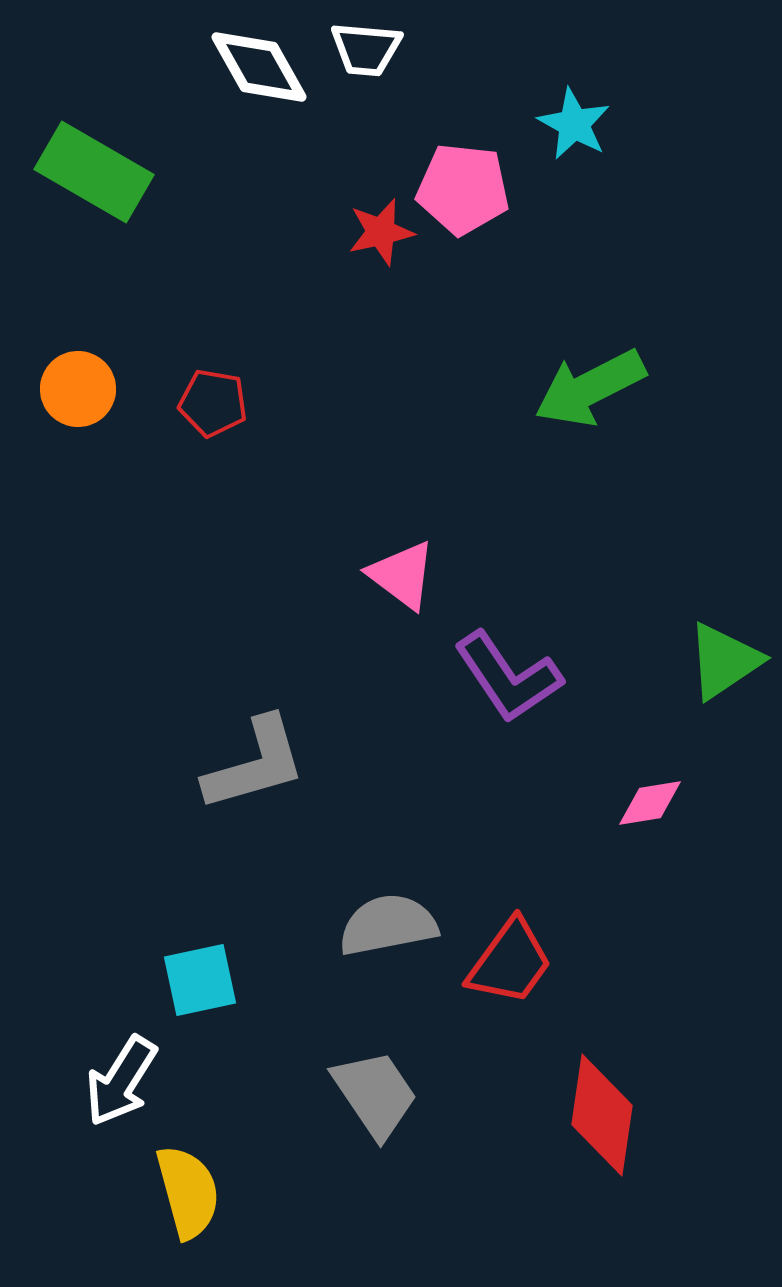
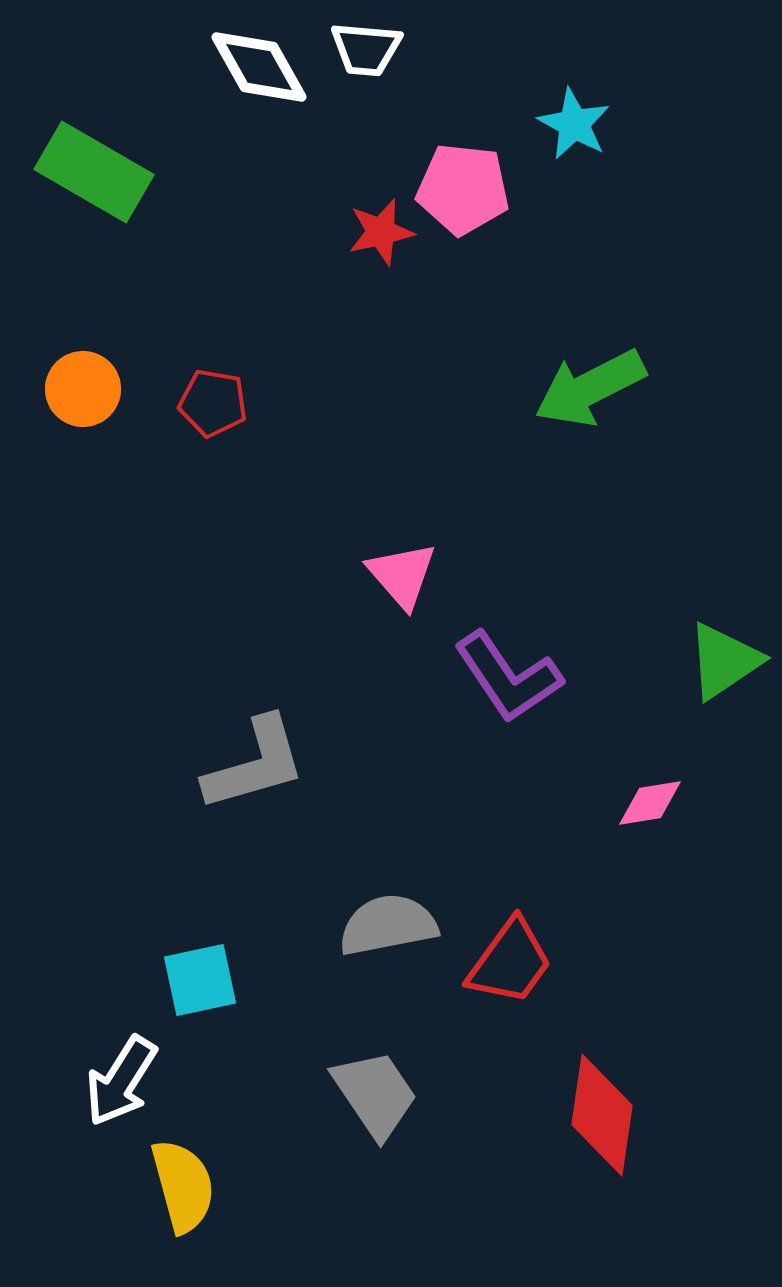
orange circle: moved 5 px right
pink triangle: rotated 12 degrees clockwise
yellow semicircle: moved 5 px left, 6 px up
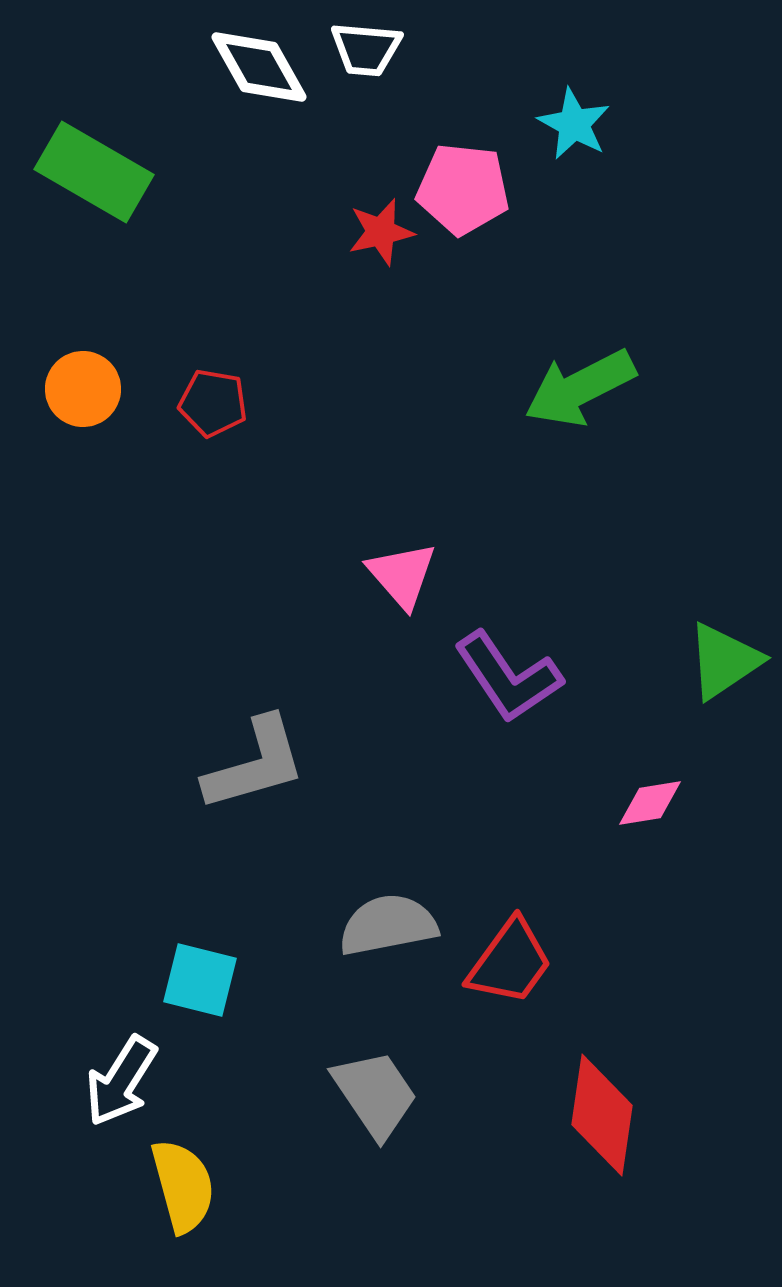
green arrow: moved 10 px left
cyan square: rotated 26 degrees clockwise
